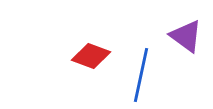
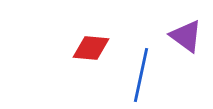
red diamond: moved 8 px up; rotated 15 degrees counterclockwise
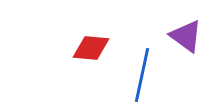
blue line: moved 1 px right
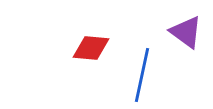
purple triangle: moved 4 px up
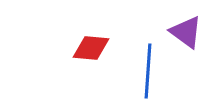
blue line: moved 6 px right, 4 px up; rotated 8 degrees counterclockwise
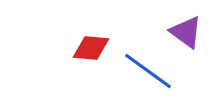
blue line: rotated 58 degrees counterclockwise
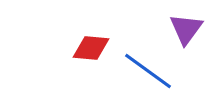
purple triangle: moved 3 px up; rotated 30 degrees clockwise
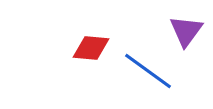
purple triangle: moved 2 px down
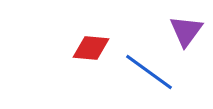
blue line: moved 1 px right, 1 px down
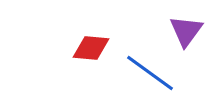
blue line: moved 1 px right, 1 px down
